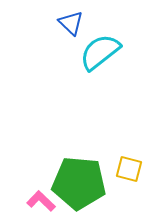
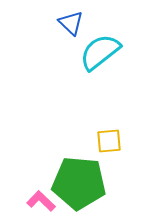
yellow square: moved 20 px left, 28 px up; rotated 20 degrees counterclockwise
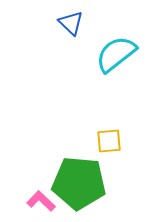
cyan semicircle: moved 16 px right, 2 px down
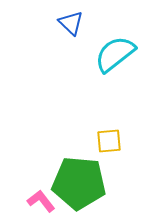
cyan semicircle: moved 1 px left
pink L-shape: rotated 8 degrees clockwise
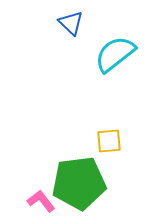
green pentagon: rotated 12 degrees counterclockwise
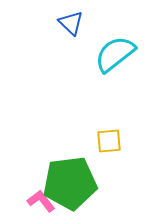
green pentagon: moved 9 px left
